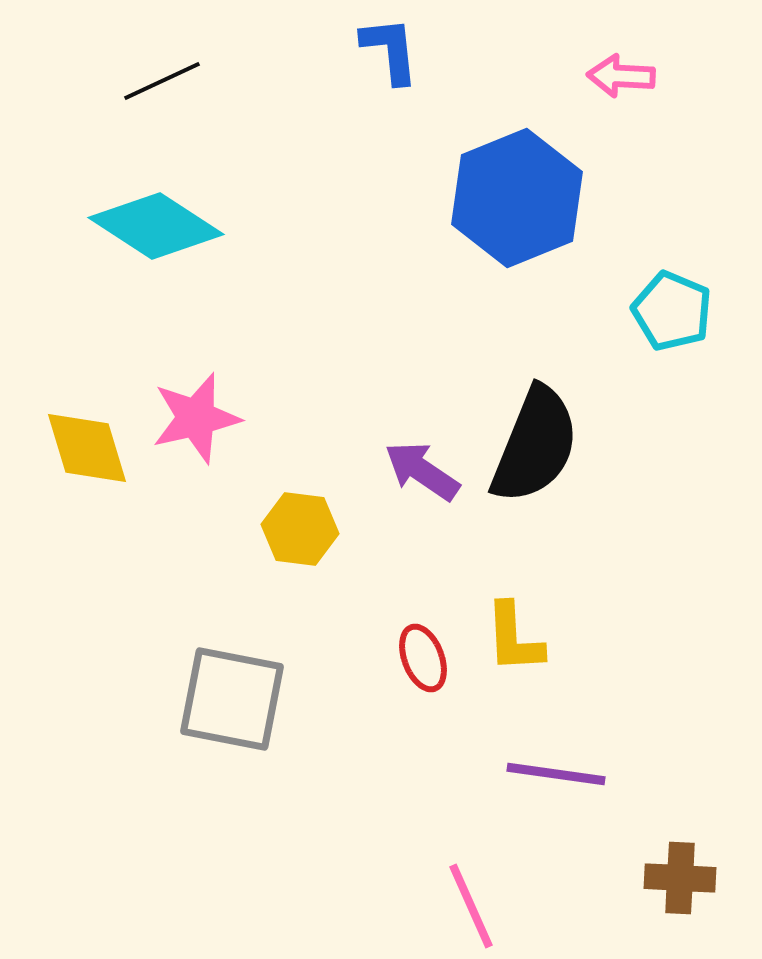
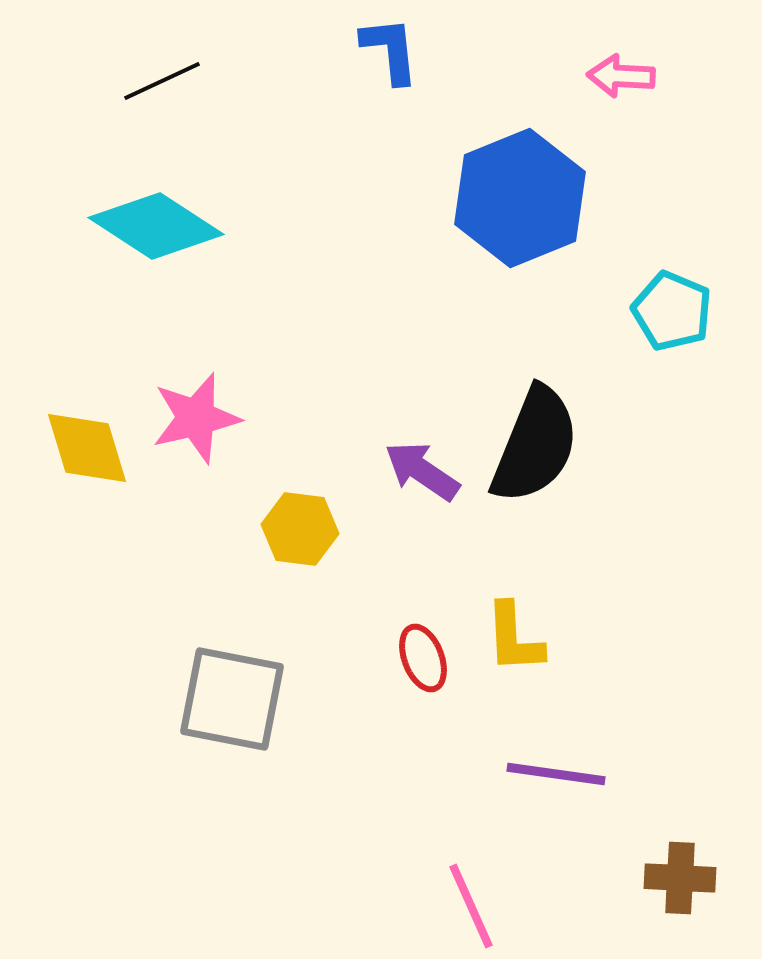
blue hexagon: moved 3 px right
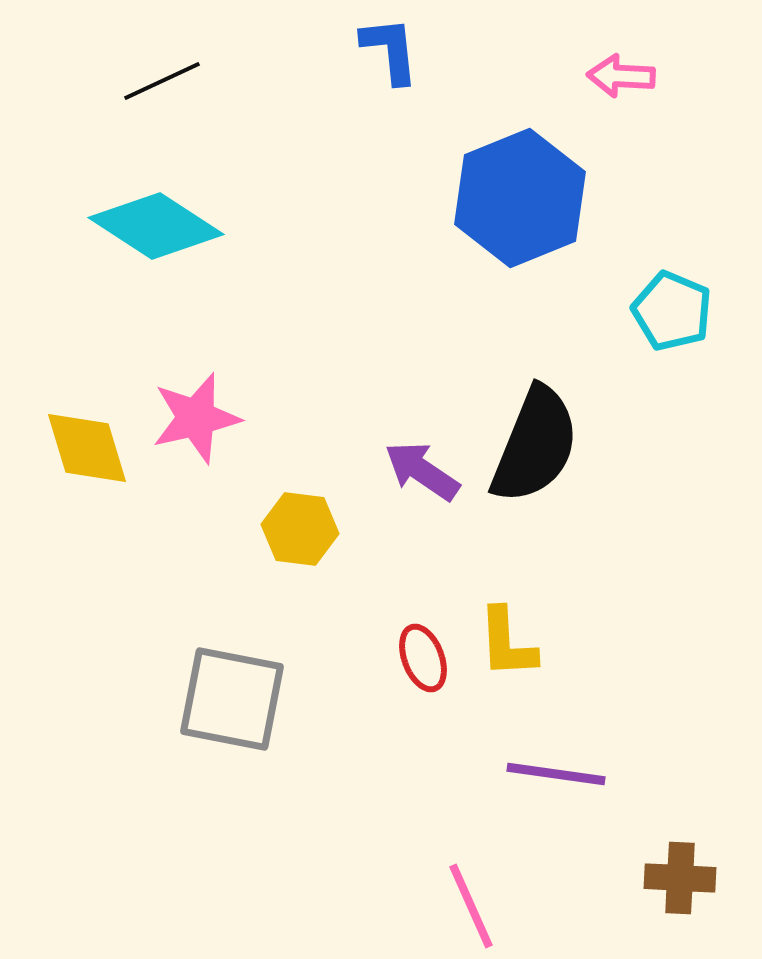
yellow L-shape: moved 7 px left, 5 px down
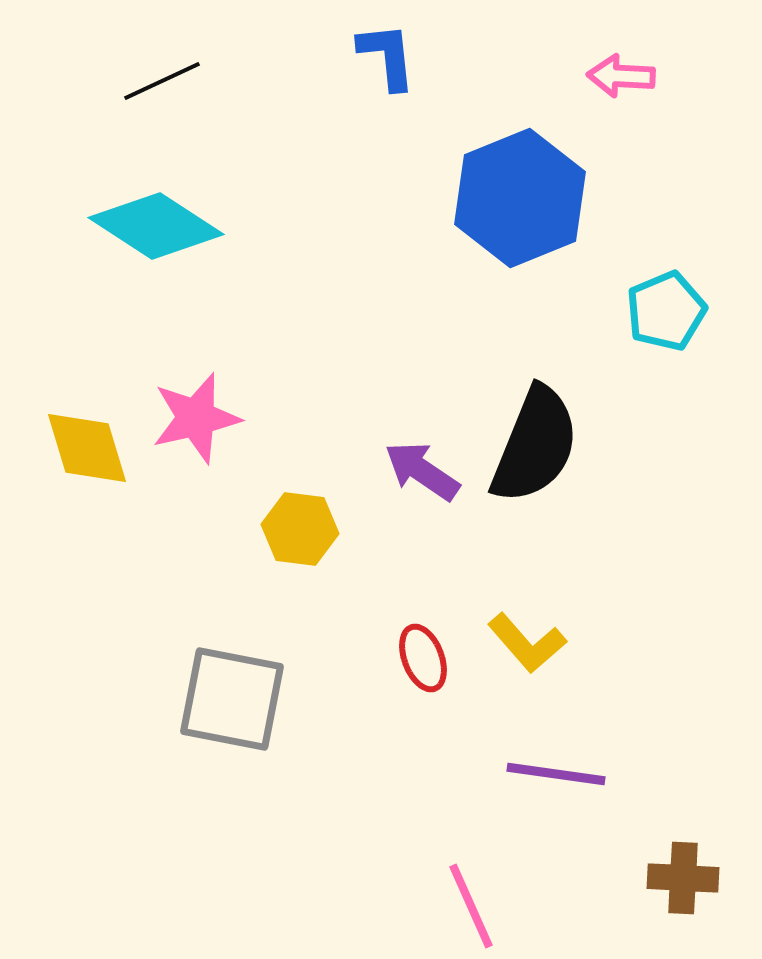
blue L-shape: moved 3 px left, 6 px down
cyan pentagon: moved 6 px left; rotated 26 degrees clockwise
yellow L-shape: moved 20 px right; rotated 38 degrees counterclockwise
brown cross: moved 3 px right
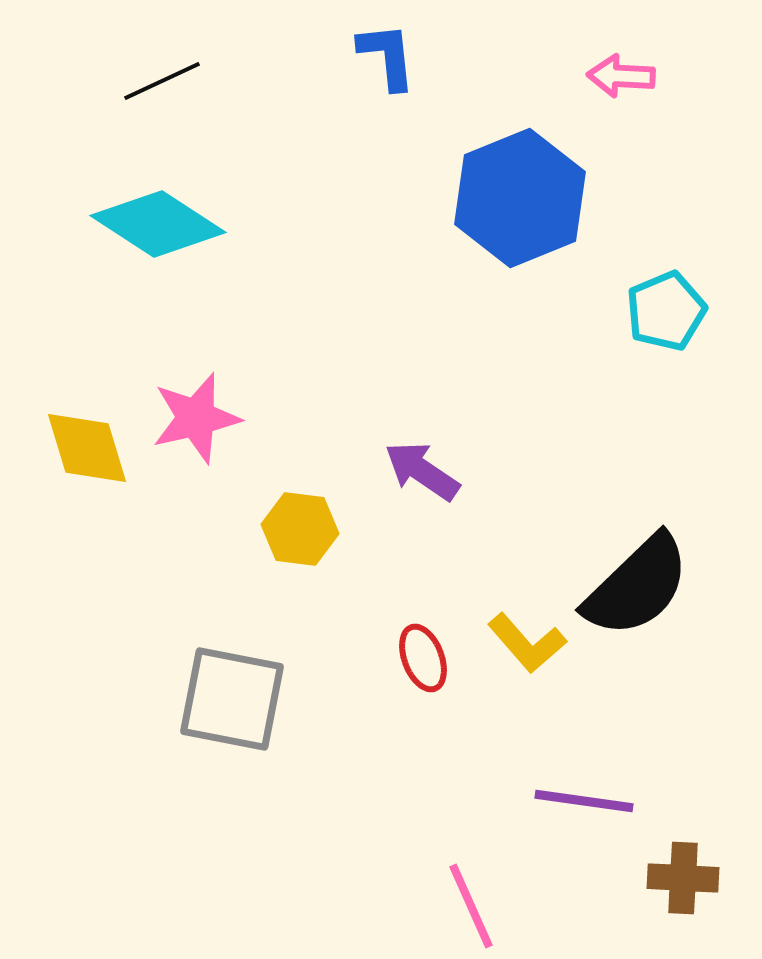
cyan diamond: moved 2 px right, 2 px up
black semicircle: moved 102 px right, 141 px down; rotated 24 degrees clockwise
purple line: moved 28 px right, 27 px down
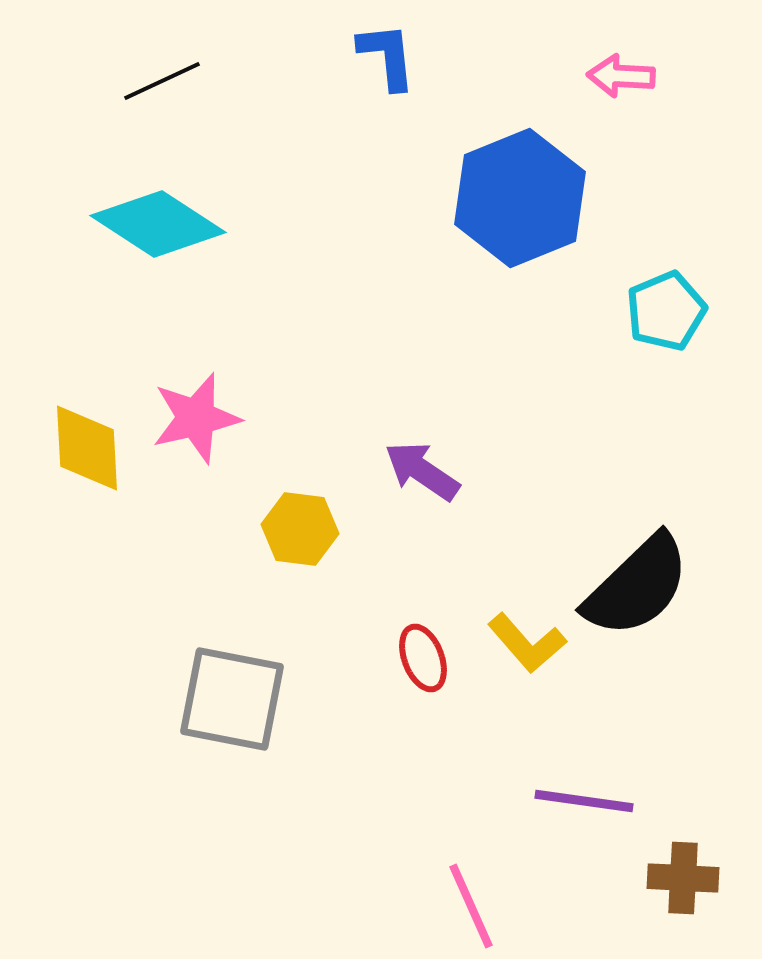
yellow diamond: rotated 14 degrees clockwise
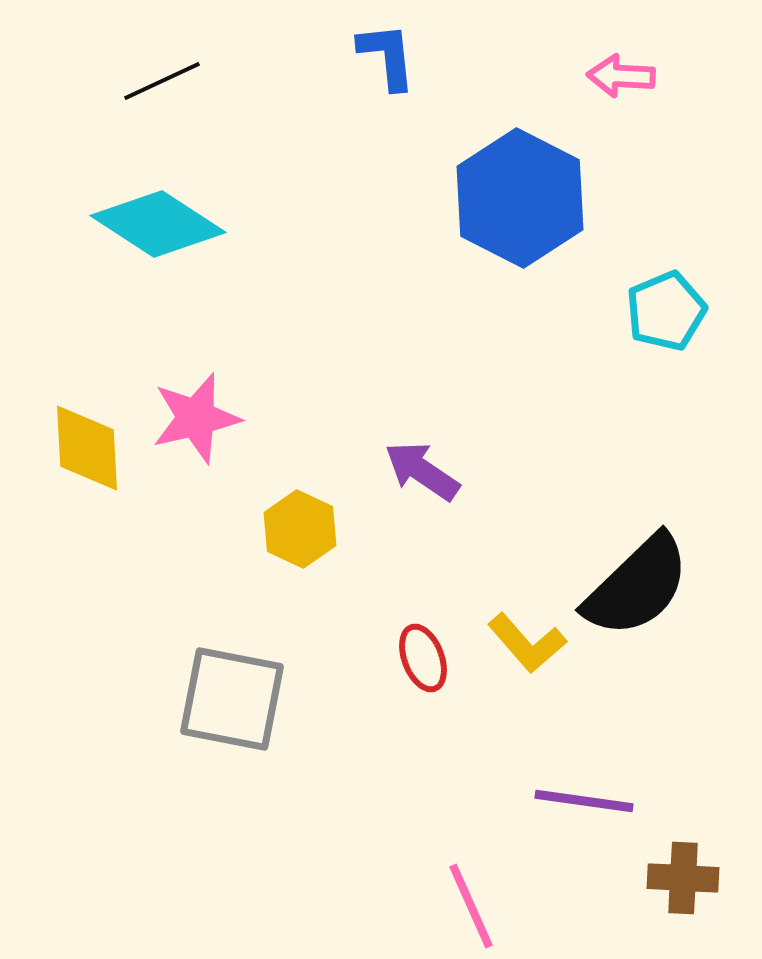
blue hexagon: rotated 11 degrees counterclockwise
yellow hexagon: rotated 18 degrees clockwise
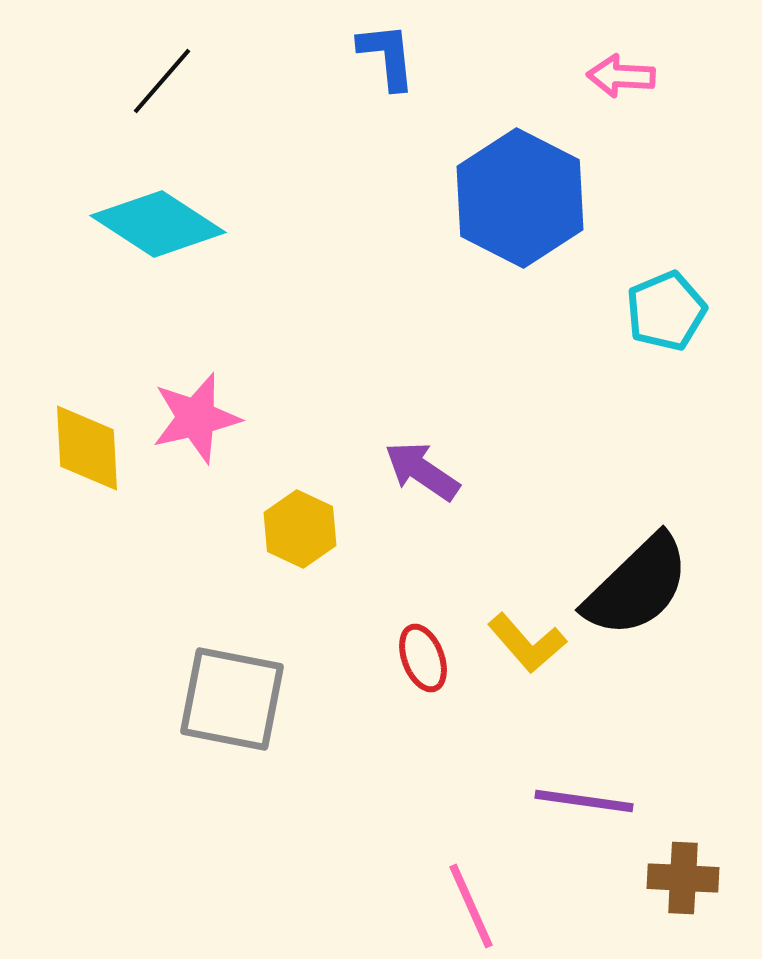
black line: rotated 24 degrees counterclockwise
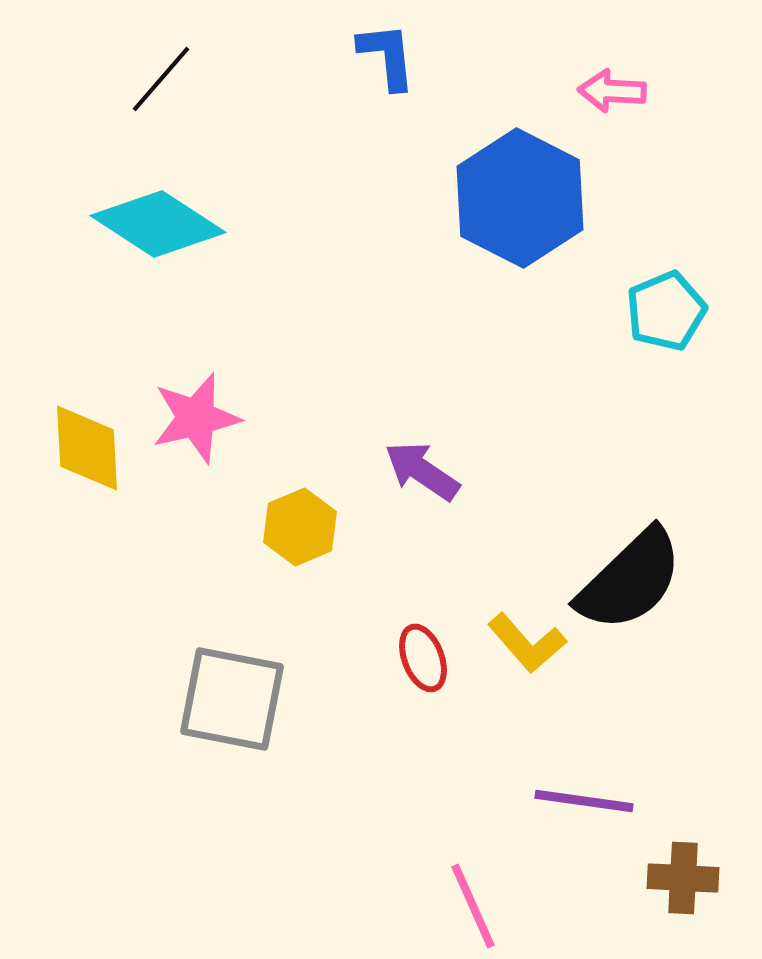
pink arrow: moved 9 px left, 15 px down
black line: moved 1 px left, 2 px up
yellow hexagon: moved 2 px up; rotated 12 degrees clockwise
black semicircle: moved 7 px left, 6 px up
pink line: moved 2 px right
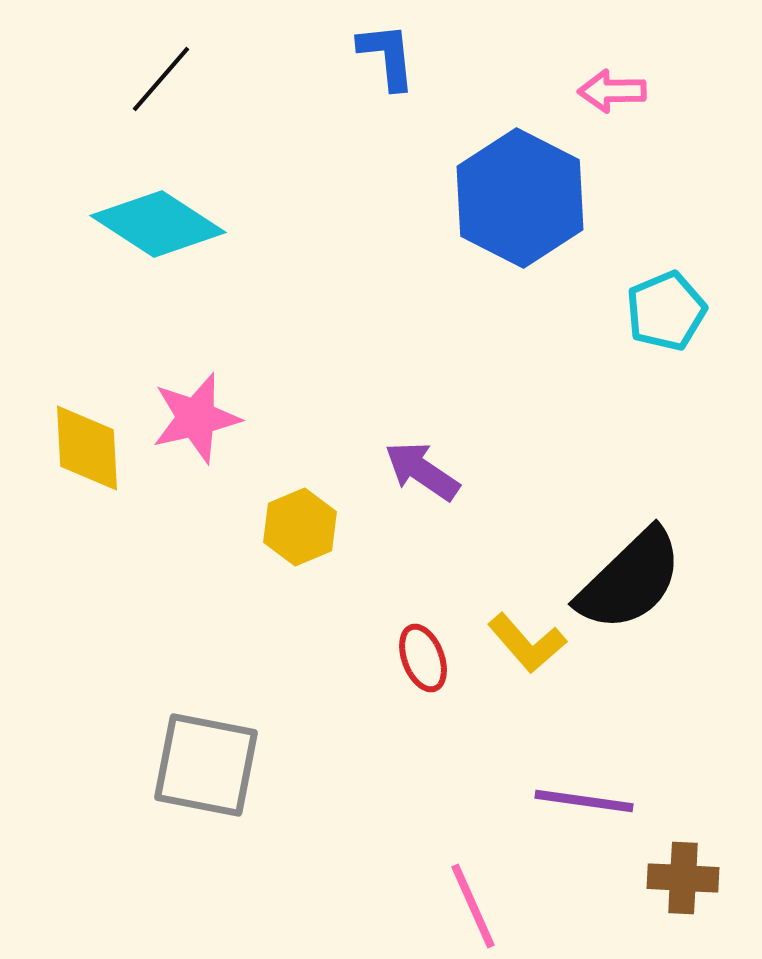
pink arrow: rotated 4 degrees counterclockwise
gray square: moved 26 px left, 66 px down
